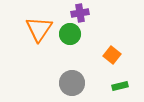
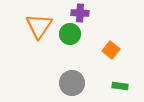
purple cross: rotated 12 degrees clockwise
orange triangle: moved 3 px up
orange square: moved 1 px left, 5 px up
green rectangle: rotated 21 degrees clockwise
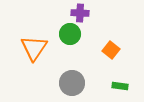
orange triangle: moved 5 px left, 22 px down
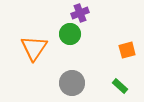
purple cross: rotated 24 degrees counterclockwise
orange square: moved 16 px right; rotated 36 degrees clockwise
green rectangle: rotated 35 degrees clockwise
